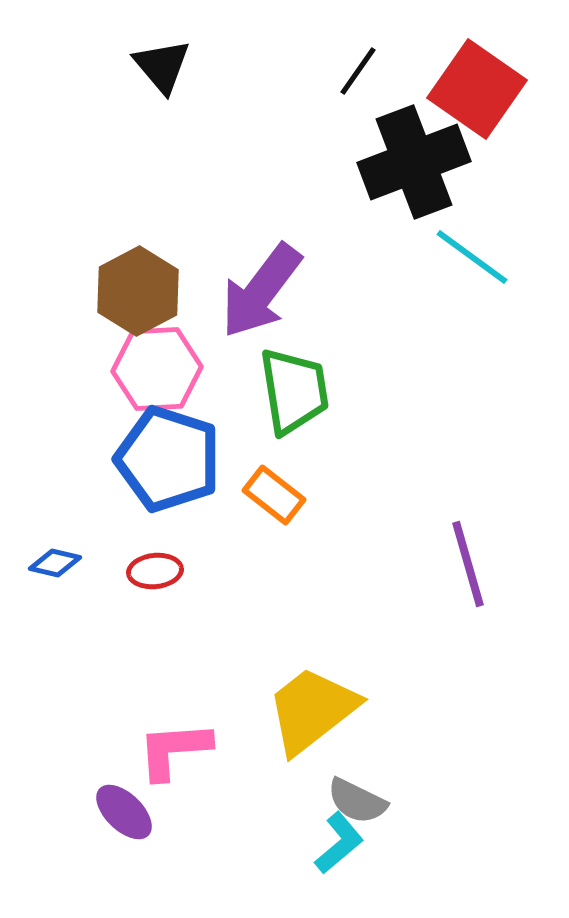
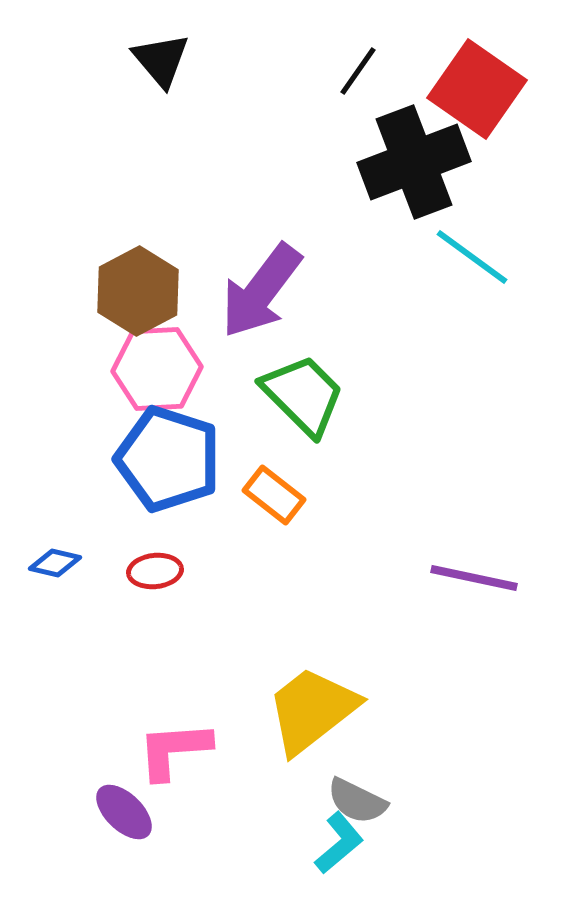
black triangle: moved 1 px left, 6 px up
green trapezoid: moved 9 px right, 4 px down; rotated 36 degrees counterclockwise
purple line: moved 6 px right, 14 px down; rotated 62 degrees counterclockwise
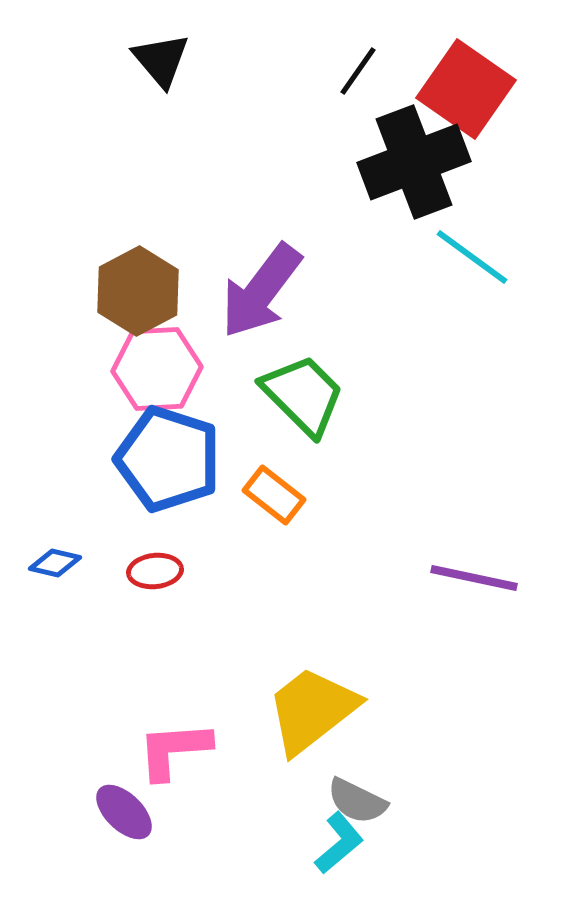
red square: moved 11 px left
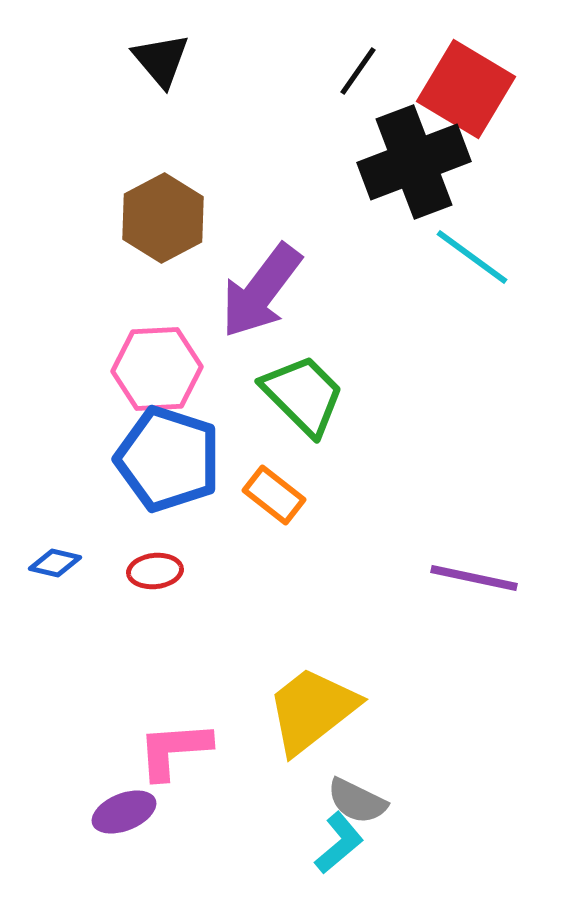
red square: rotated 4 degrees counterclockwise
brown hexagon: moved 25 px right, 73 px up
purple ellipse: rotated 66 degrees counterclockwise
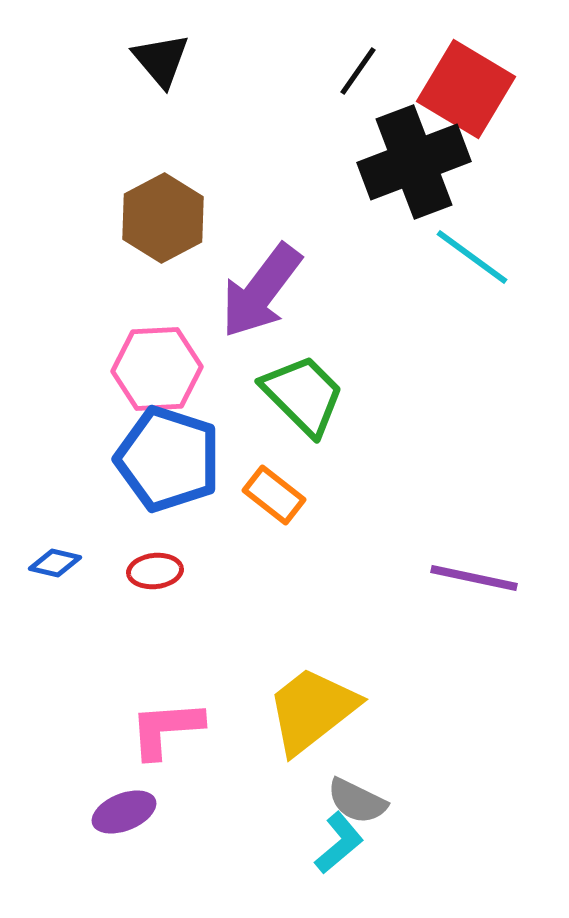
pink L-shape: moved 8 px left, 21 px up
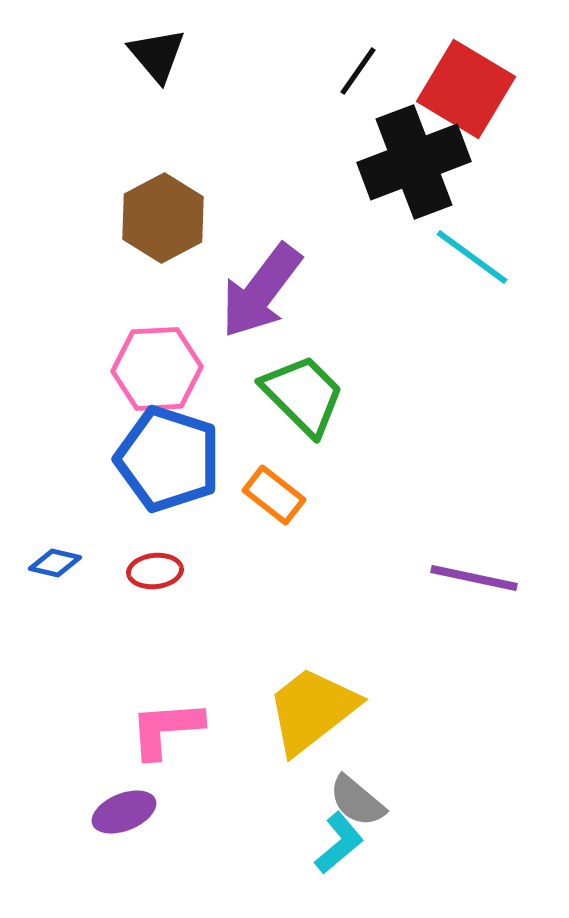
black triangle: moved 4 px left, 5 px up
gray semicircle: rotated 14 degrees clockwise
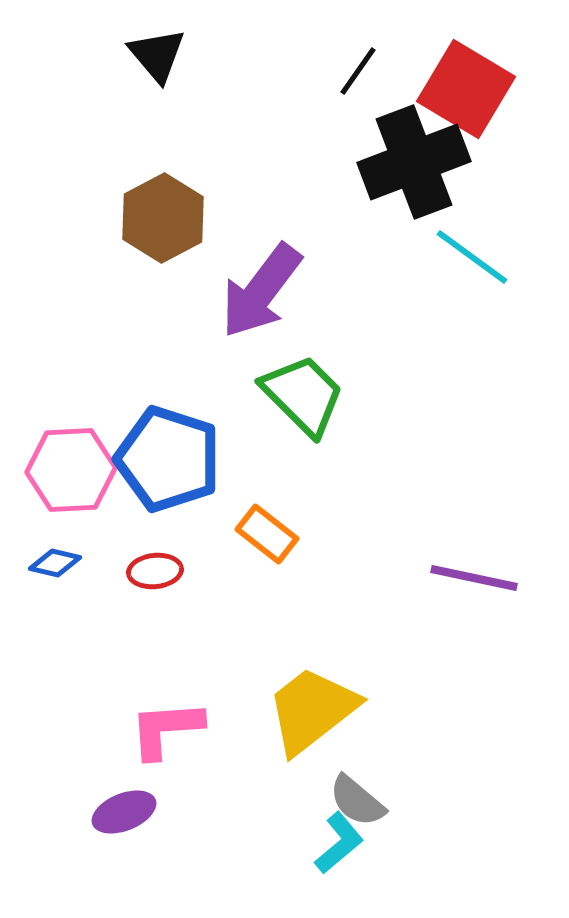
pink hexagon: moved 86 px left, 101 px down
orange rectangle: moved 7 px left, 39 px down
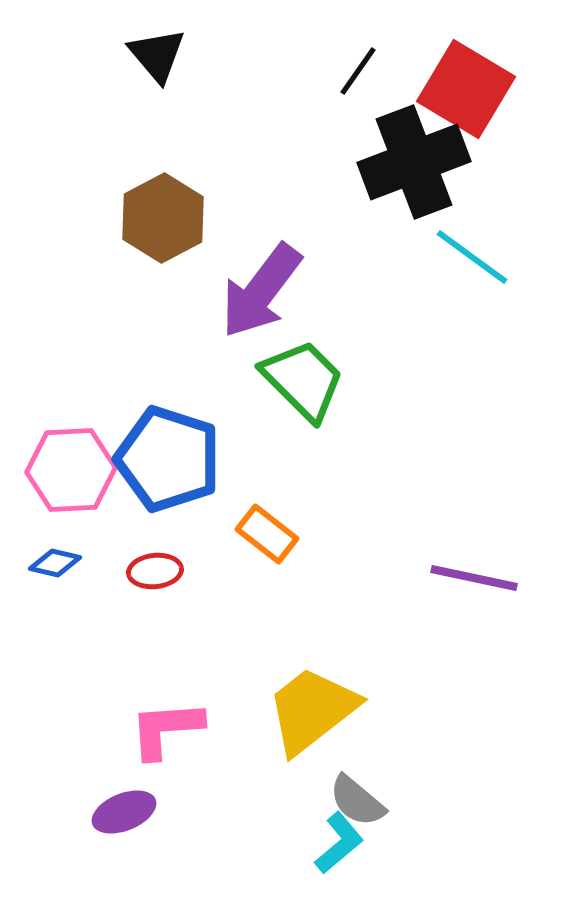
green trapezoid: moved 15 px up
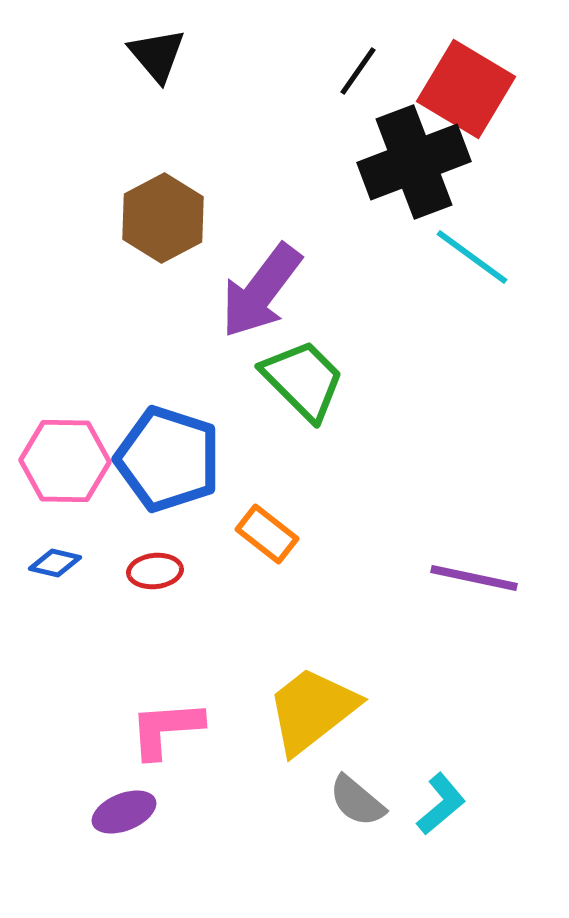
pink hexagon: moved 6 px left, 9 px up; rotated 4 degrees clockwise
cyan L-shape: moved 102 px right, 39 px up
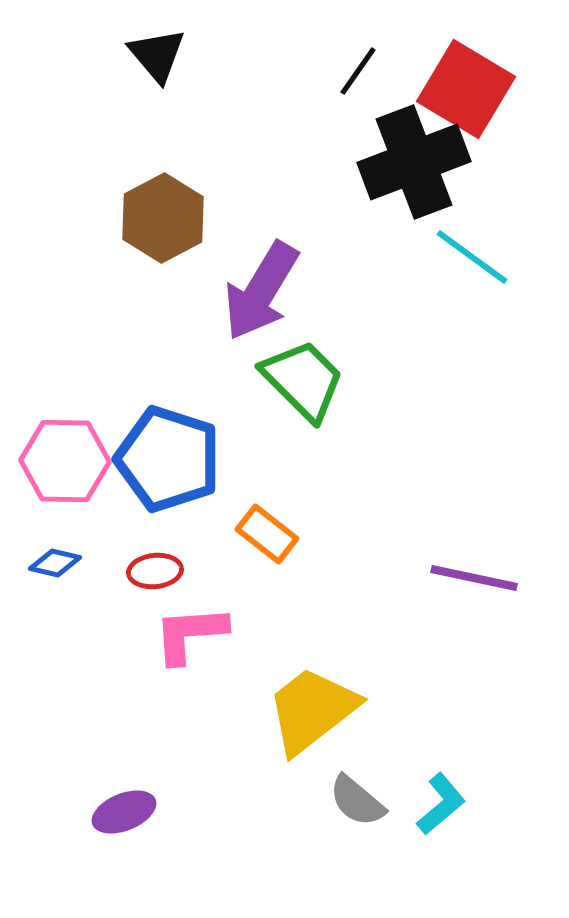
purple arrow: rotated 6 degrees counterclockwise
pink L-shape: moved 24 px right, 95 px up
